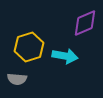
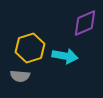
yellow hexagon: moved 1 px right, 1 px down
gray semicircle: moved 3 px right, 3 px up
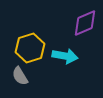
gray semicircle: rotated 54 degrees clockwise
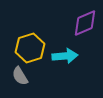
cyan arrow: rotated 15 degrees counterclockwise
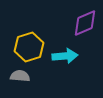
yellow hexagon: moved 1 px left, 1 px up
gray semicircle: rotated 126 degrees clockwise
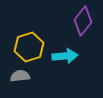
purple diamond: moved 2 px left, 2 px up; rotated 28 degrees counterclockwise
gray semicircle: rotated 12 degrees counterclockwise
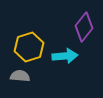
purple diamond: moved 1 px right, 6 px down
gray semicircle: rotated 12 degrees clockwise
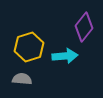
gray semicircle: moved 2 px right, 3 px down
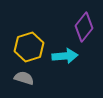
gray semicircle: moved 2 px right, 1 px up; rotated 12 degrees clockwise
